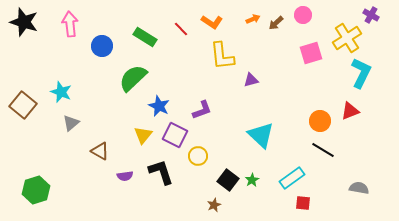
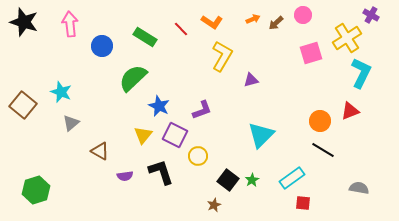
yellow L-shape: rotated 144 degrees counterclockwise
cyan triangle: rotated 32 degrees clockwise
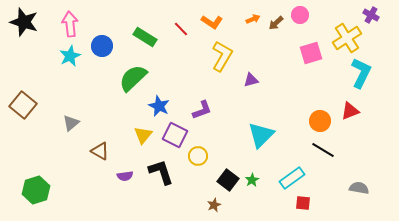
pink circle: moved 3 px left
cyan star: moved 9 px right, 36 px up; rotated 25 degrees clockwise
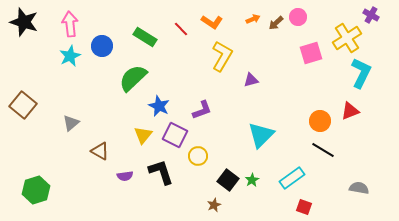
pink circle: moved 2 px left, 2 px down
red square: moved 1 px right, 4 px down; rotated 14 degrees clockwise
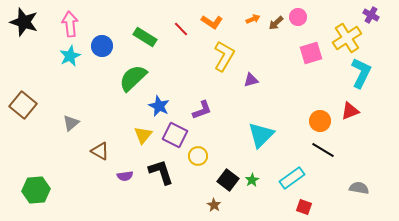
yellow L-shape: moved 2 px right
green hexagon: rotated 12 degrees clockwise
brown star: rotated 16 degrees counterclockwise
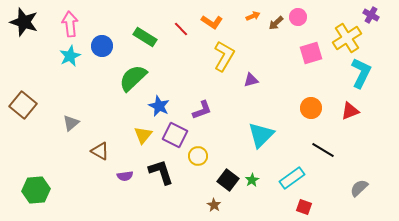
orange arrow: moved 3 px up
orange circle: moved 9 px left, 13 px up
gray semicircle: rotated 54 degrees counterclockwise
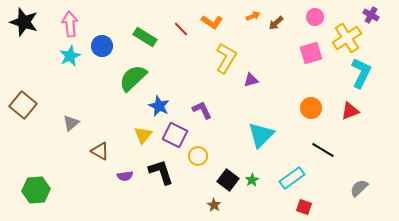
pink circle: moved 17 px right
yellow L-shape: moved 2 px right, 2 px down
purple L-shape: rotated 95 degrees counterclockwise
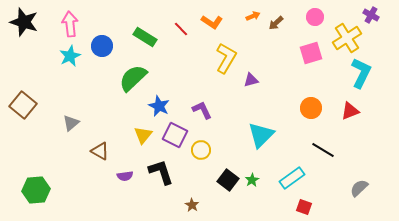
yellow circle: moved 3 px right, 6 px up
brown star: moved 22 px left
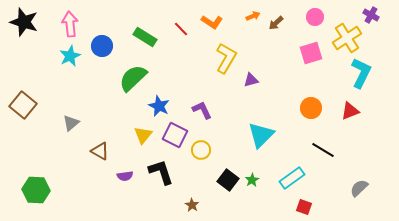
green hexagon: rotated 8 degrees clockwise
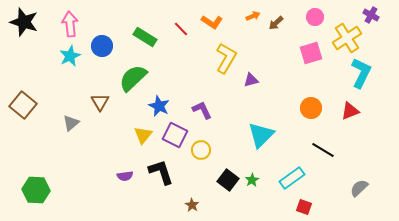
brown triangle: moved 49 px up; rotated 30 degrees clockwise
